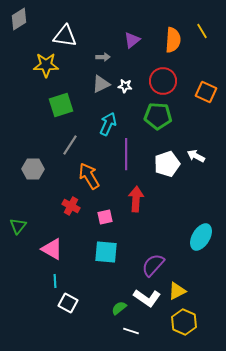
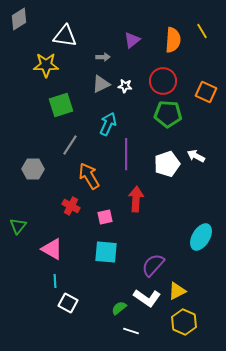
green pentagon: moved 10 px right, 2 px up
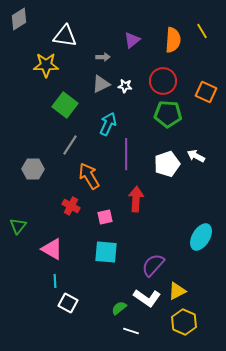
green square: moved 4 px right; rotated 35 degrees counterclockwise
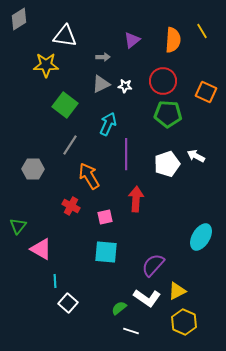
pink triangle: moved 11 px left
white square: rotated 12 degrees clockwise
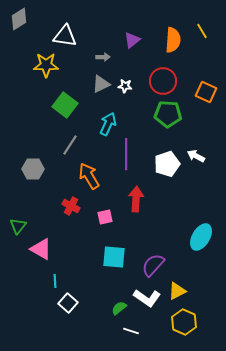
cyan square: moved 8 px right, 5 px down
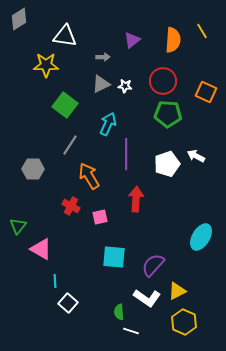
pink square: moved 5 px left
green semicircle: moved 4 px down; rotated 56 degrees counterclockwise
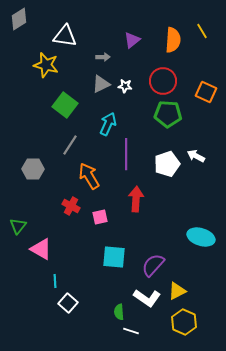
yellow star: rotated 15 degrees clockwise
cyan ellipse: rotated 76 degrees clockwise
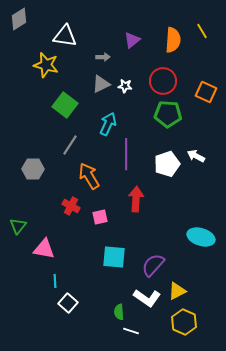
pink triangle: moved 3 px right; rotated 20 degrees counterclockwise
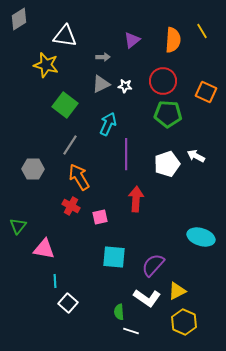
orange arrow: moved 10 px left, 1 px down
